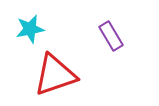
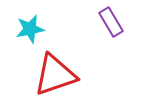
purple rectangle: moved 14 px up
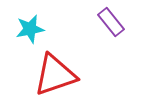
purple rectangle: rotated 8 degrees counterclockwise
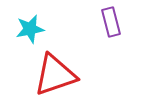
purple rectangle: rotated 24 degrees clockwise
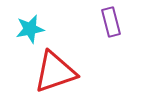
red triangle: moved 3 px up
